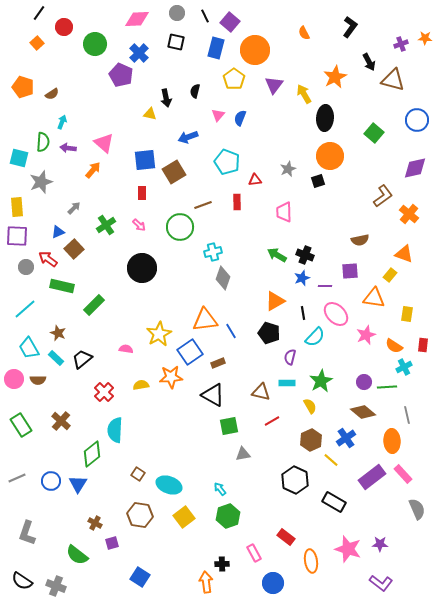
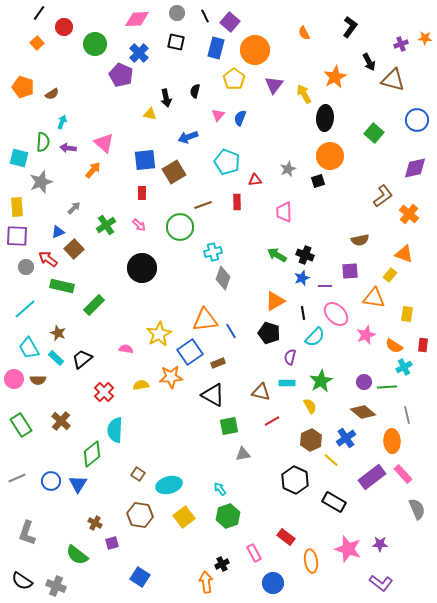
cyan ellipse at (169, 485): rotated 35 degrees counterclockwise
black cross at (222, 564): rotated 24 degrees counterclockwise
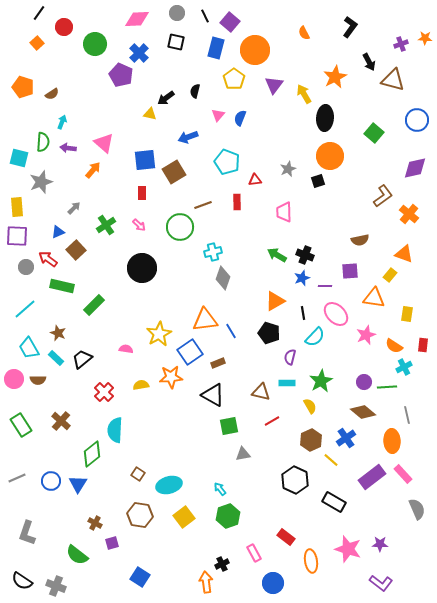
black arrow at (166, 98): rotated 66 degrees clockwise
brown square at (74, 249): moved 2 px right, 1 px down
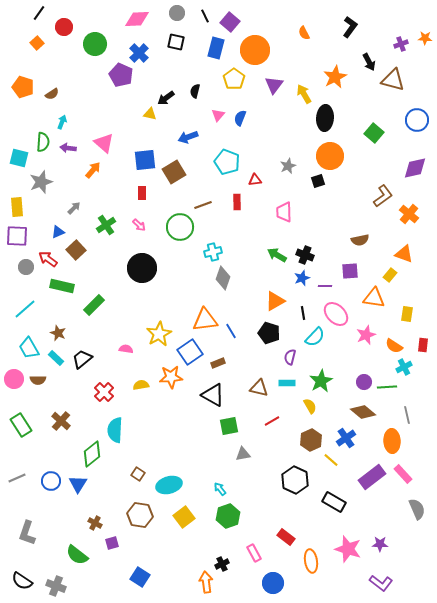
gray star at (288, 169): moved 3 px up
brown triangle at (261, 392): moved 2 px left, 4 px up
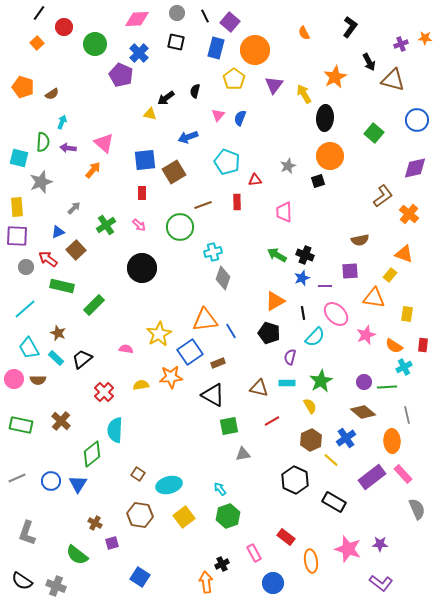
green rectangle at (21, 425): rotated 45 degrees counterclockwise
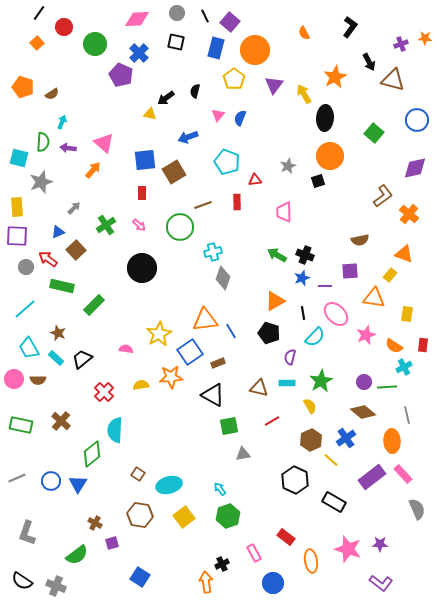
green semicircle at (77, 555): rotated 75 degrees counterclockwise
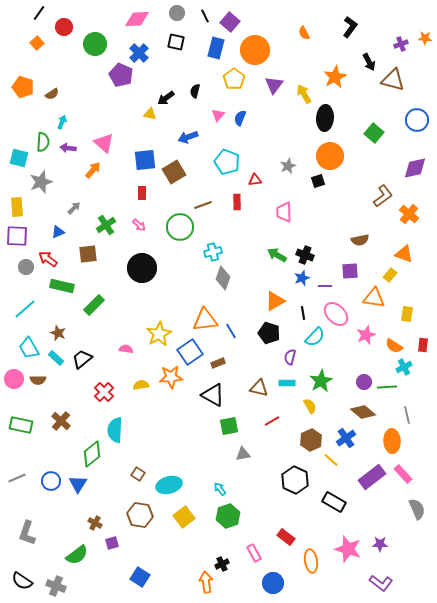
brown square at (76, 250): moved 12 px right, 4 px down; rotated 36 degrees clockwise
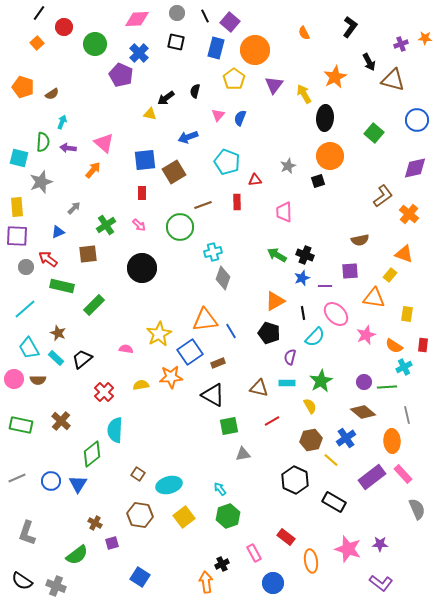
brown hexagon at (311, 440): rotated 15 degrees clockwise
